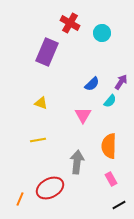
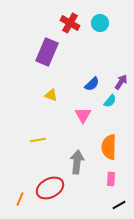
cyan circle: moved 2 px left, 10 px up
yellow triangle: moved 10 px right, 8 px up
orange semicircle: moved 1 px down
pink rectangle: rotated 32 degrees clockwise
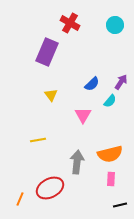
cyan circle: moved 15 px right, 2 px down
yellow triangle: rotated 32 degrees clockwise
orange semicircle: moved 1 px right, 7 px down; rotated 105 degrees counterclockwise
black line: moved 1 px right; rotated 16 degrees clockwise
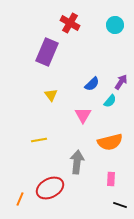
yellow line: moved 1 px right
orange semicircle: moved 12 px up
black line: rotated 32 degrees clockwise
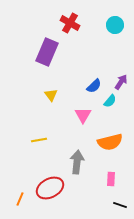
blue semicircle: moved 2 px right, 2 px down
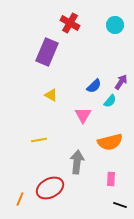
yellow triangle: rotated 24 degrees counterclockwise
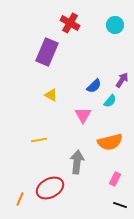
purple arrow: moved 1 px right, 2 px up
pink rectangle: moved 4 px right; rotated 24 degrees clockwise
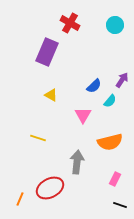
yellow line: moved 1 px left, 2 px up; rotated 28 degrees clockwise
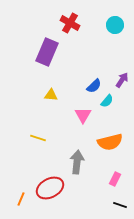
yellow triangle: rotated 24 degrees counterclockwise
cyan semicircle: moved 3 px left
orange line: moved 1 px right
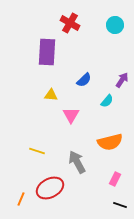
purple rectangle: rotated 20 degrees counterclockwise
blue semicircle: moved 10 px left, 6 px up
pink triangle: moved 12 px left
yellow line: moved 1 px left, 13 px down
gray arrow: rotated 35 degrees counterclockwise
